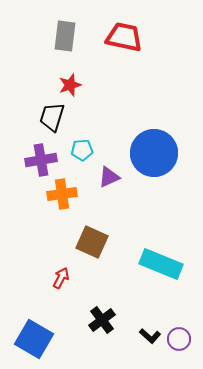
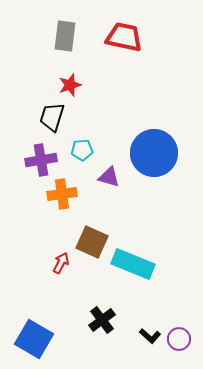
purple triangle: rotated 40 degrees clockwise
cyan rectangle: moved 28 px left
red arrow: moved 15 px up
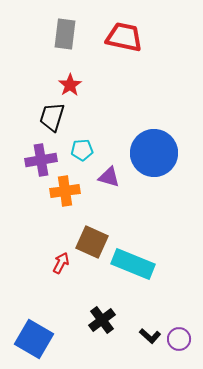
gray rectangle: moved 2 px up
red star: rotated 15 degrees counterclockwise
orange cross: moved 3 px right, 3 px up
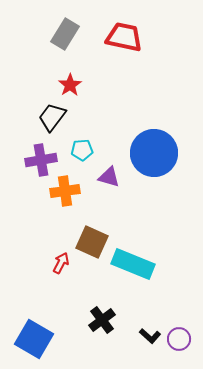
gray rectangle: rotated 24 degrees clockwise
black trapezoid: rotated 20 degrees clockwise
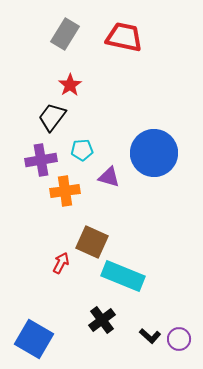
cyan rectangle: moved 10 px left, 12 px down
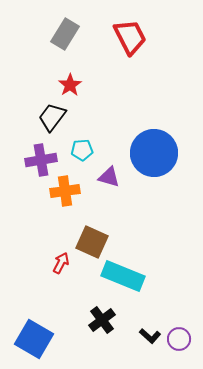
red trapezoid: moved 6 px right; rotated 51 degrees clockwise
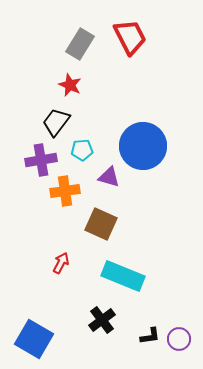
gray rectangle: moved 15 px right, 10 px down
red star: rotated 15 degrees counterclockwise
black trapezoid: moved 4 px right, 5 px down
blue circle: moved 11 px left, 7 px up
brown square: moved 9 px right, 18 px up
black L-shape: rotated 50 degrees counterclockwise
